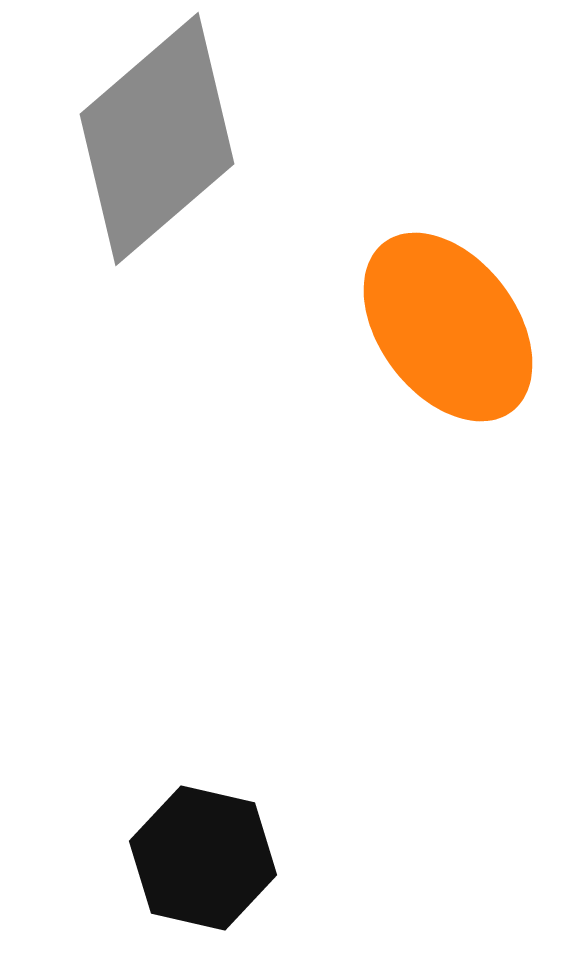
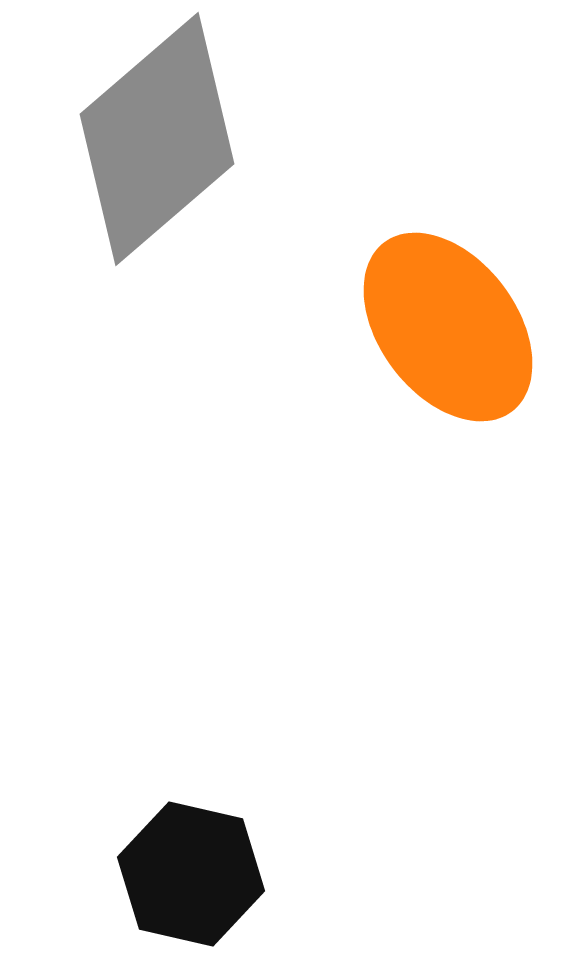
black hexagon: moved 12 px left, 16 px down
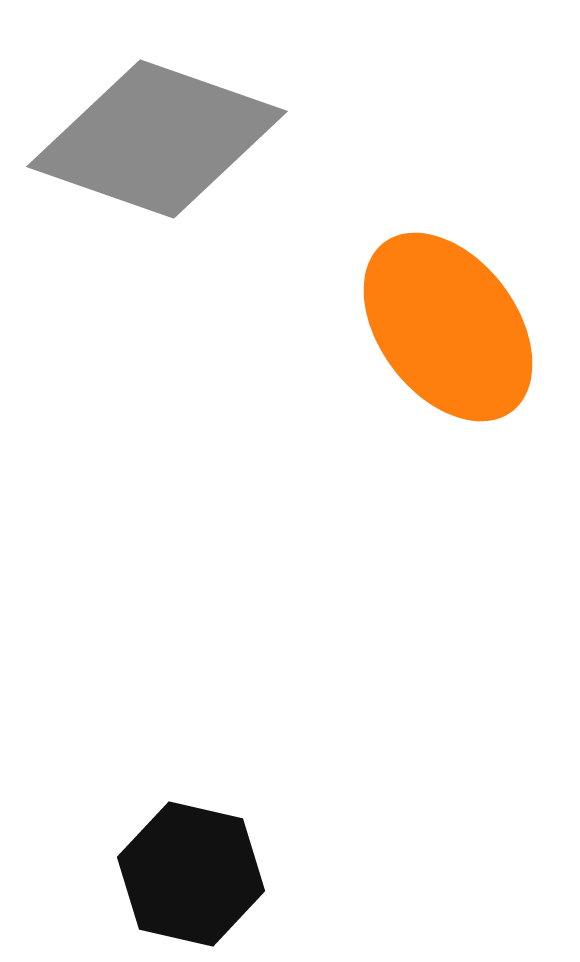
gray diamond: rotated 60 degrees clockwise
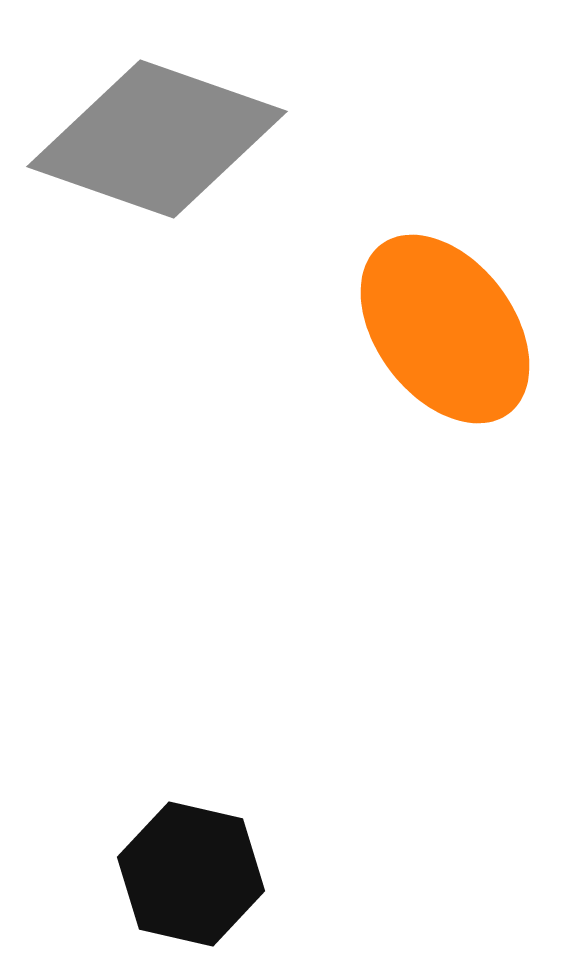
orange ellipse: moved 3 px left, 2 px down
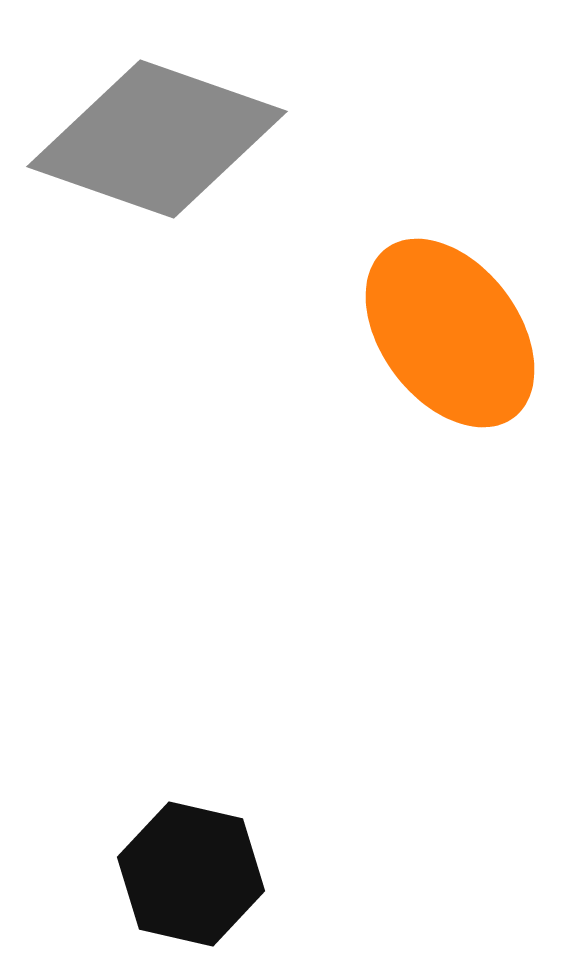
orange ellipse: moved 5 px right, 4 px down
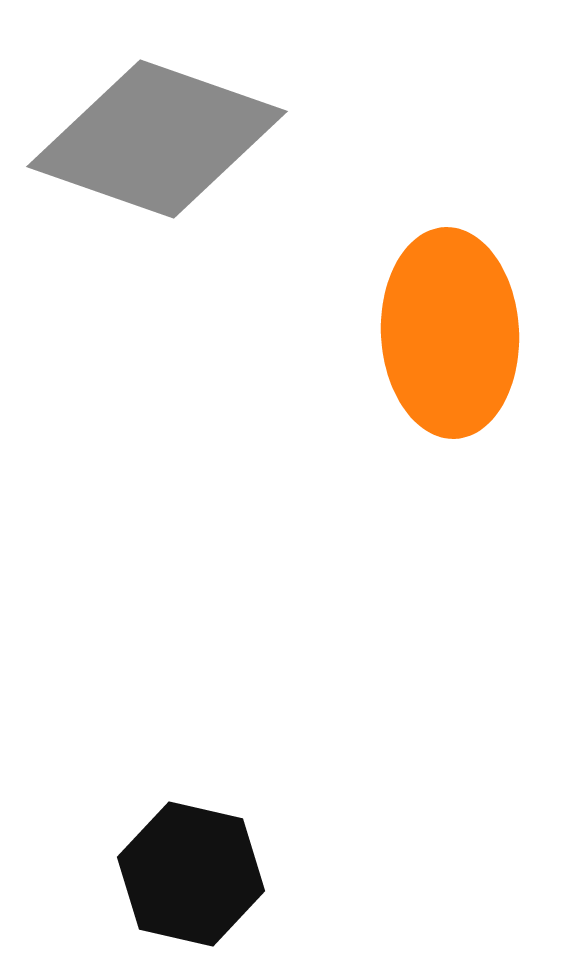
orange ellipse: rotated 34 degrees clockwise
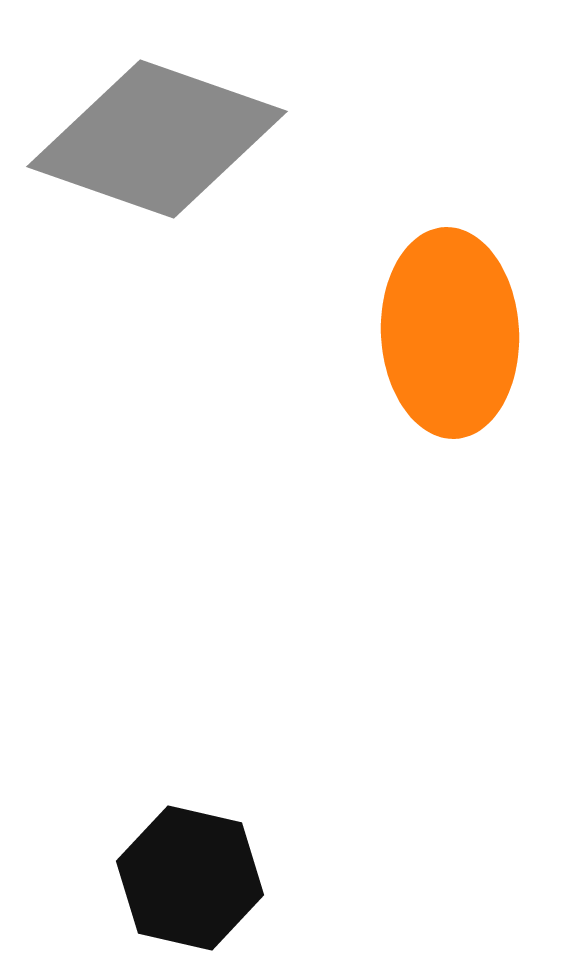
black hexagon: moved 1 px left, 4 px down
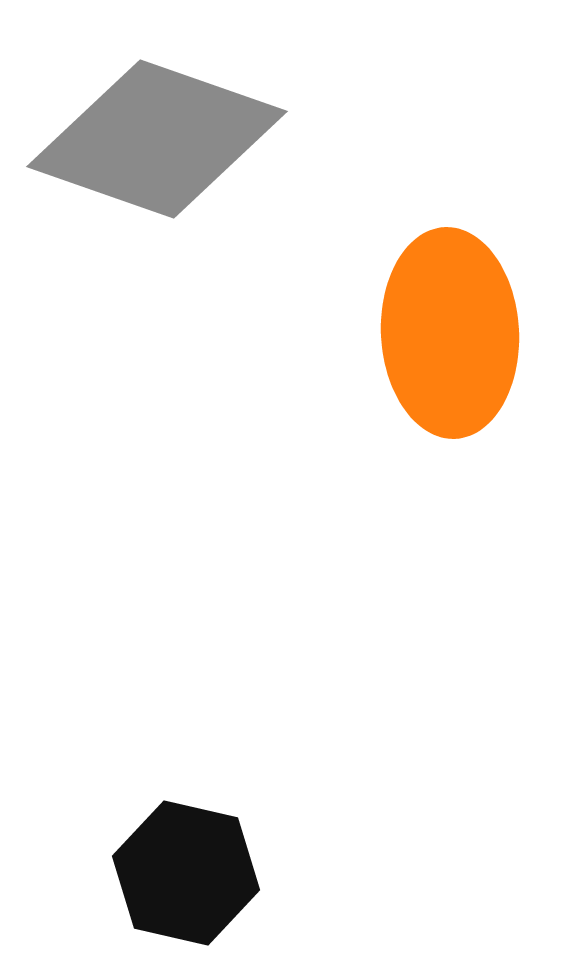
black hexagon: moved 4 px left, 5 px up
